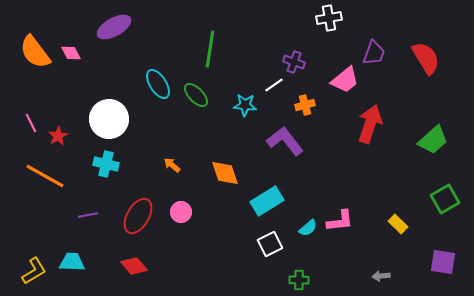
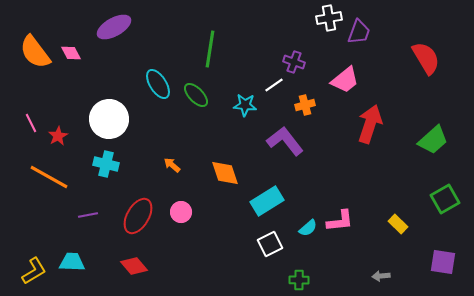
purple trapezoid: moved 15 px left, 21 px up
orange line: moved 4 px right, 1 px down
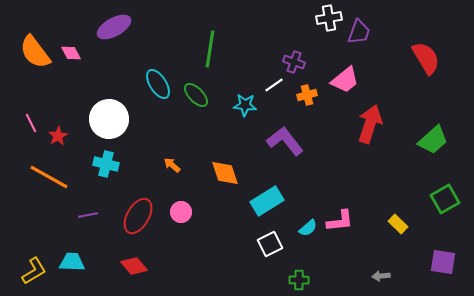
orange cross: moved 2 px right, 10 px up
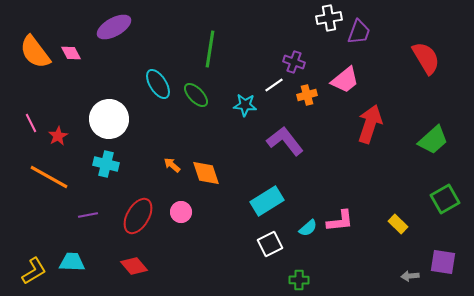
orange diamond: moved 19 px left
gray arrow: moved 29 px right
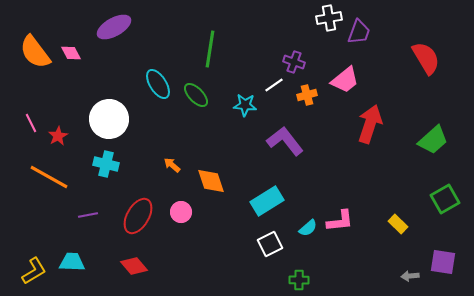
orange diamond: moved 5 px right, 8 px down
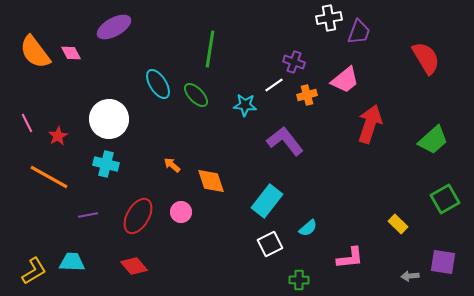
pink line: moved 4 px left
cyan rectangle: rotated 20 degrees counterclockwise
pink L-shape: moved 10 px right, 37 px down
